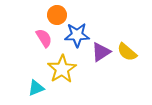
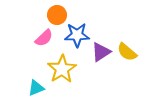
pink semicircle: rotated 78 degrees clockwise
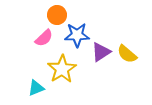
yellow semicircle: moved 2 px down
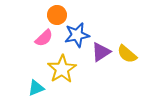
blue star: rotated 10 degrees counterclockwise
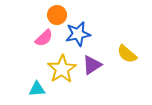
blue star: moved 1 px right, 1 px up
purple triangle: moved 9 px left, 13 px down
cyan triangle: moved 1 px right, 1 px down; rotated 18 degrees clockwise
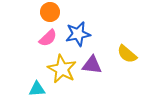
orange circle: moved 7 px left, 3 px up
pink semicircle: moved 4 px right
purple triangle: rotated 40 degrees clockwise
yellow star: rotated 12 degrees counterclockwise
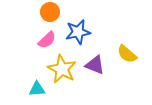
blue star: moved 2 px up
pink semicircle: moved 1 px left, 2 px down
purple triangle: moved 3 px right; rotated 15 degrees clockwise
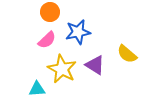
purple triangle: rotated 10 degrees clockwise
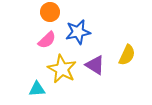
yellow semicircle: moved 1 px down; rotated 105 degrees counterclockwise
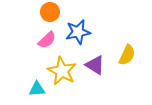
yellow star: moved 2 px down
